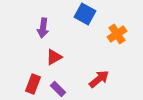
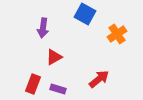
purple rectangle: rotated 28 degrees counterclockwise
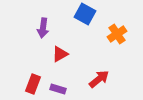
red triangle: moved 6 px right, 3 px up
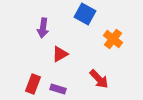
orange cross: moved 4 px left, 5 px down; rotated 18 degrees counterclockwise
red arrow: rotated 85 degrees clockwise
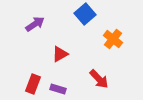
blue square: rotated 20 degrees clockwise
purple arrow: moved 8 px left, 4 px up; rotated 132 degrees counterclockwise
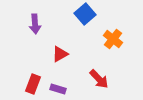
purple arrow: rotated 120 degrees clockwise
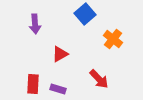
red rectangle: rotated 18 degrees counterclockwise
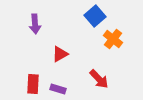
blue square: moved 10 px right, 2 px down
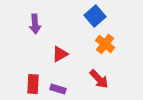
orange cross: moved 8 px left, 5 px down
